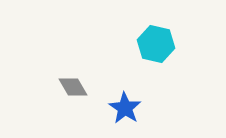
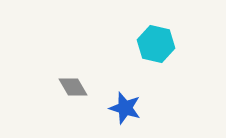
blue star: rotated 16 degrees counterclockwise
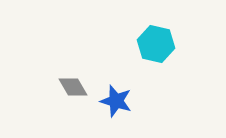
blue star: moved 9 px left, 7 px up
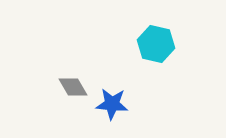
blue star: moved 4 px left, 3 px down; rotated 12 degrees counterclockwise
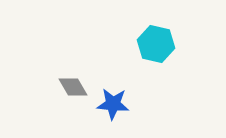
blue star: moved 1 px right
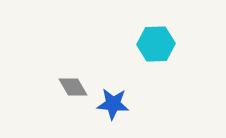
cyan hexagon: rotated 15 degrees counterclockwise
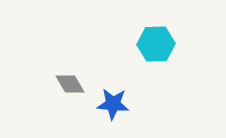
gray diamond: moved 3 px left, 3 px up
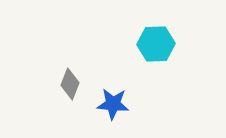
gray diamond: rotated 52 degrees clockwise
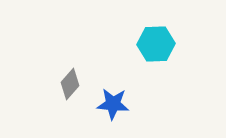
gray diamond: rotated 20 degrees clockwise
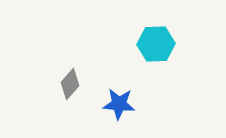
blue star: moved 6 px right
